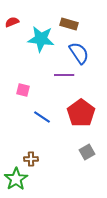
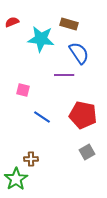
red pentagon: moved 2 px right, 2 px down; rotated 24 degrees counterclockwise
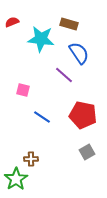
purple line: rotated 42 degrees clockwise
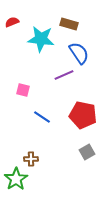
purple line: rotated 66 degrees counterclockwise
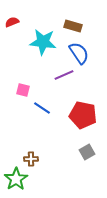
brown rectangle: moved 4 px right, 2 px down
cyan star: moved 2 px right, 3 px down
blue line: moved 9 px up
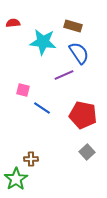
red semicircle: moved 1 px right, 1 px down; rotated 16 degrees clockwise
gray square: rotated 14 degrees counterclockwise
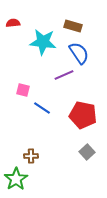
brown cross: moved 3 px up
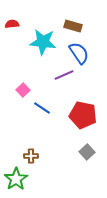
red semicircle: moved 1 px left, 1 px down
pink square: rotated 32 degrees clockwise
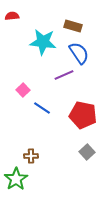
red semicircle: moved 8 px up
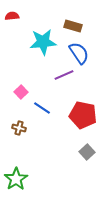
cyan star: rotated 12 degrees counterclockwise
pink square: moved 2 px left, 2 px down
brown cross: moved 12 px left, 28 px up; rotated 16 degrees clockwise
